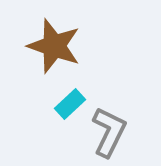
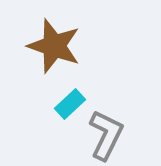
gray L-shape: moved 3 px left, 3 px down
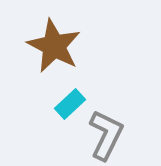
brown star: rotated 8 degrees clockwise
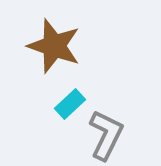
brown star: rotated 8 degrees counterclockwise
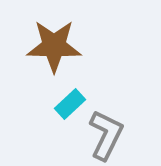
brown star: rotated 18 degrees counterclockwise
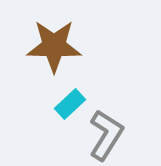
gray L-shape: rotated 6 degrees clockwise
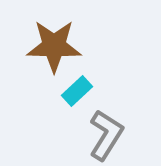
cyan rectangle: moved 7 px right, 13 px up
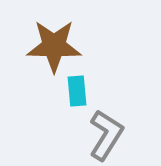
cyan rectangle: rotated 52 degrees counterclockwise
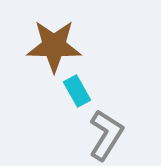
cyan rectangle: rotated 24 degrees counterclockwise
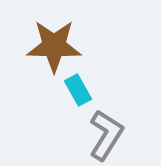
cyan rectangle: moved 1 px right, 1 px up
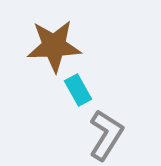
brown star: rotated 4 degrees counterclockwise
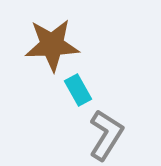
brown star: moved 2 px left, 1 px up
